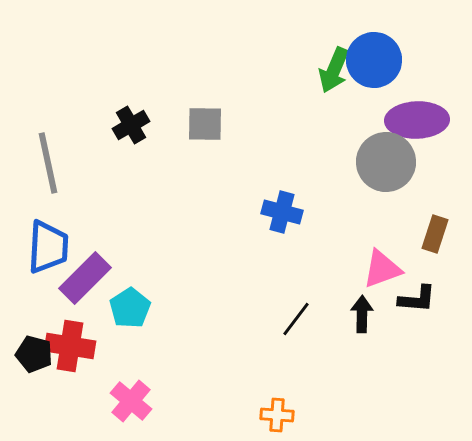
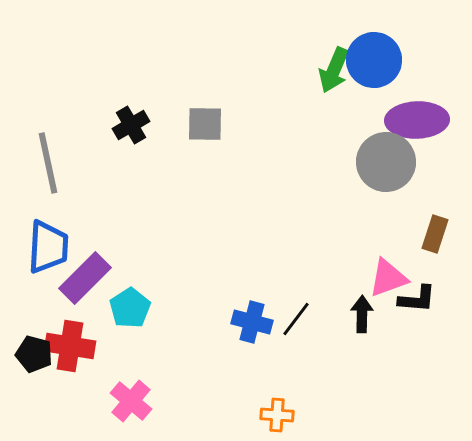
blue cross: moved 30 px left, 110 px down
pink triangle: moved 6 px right, 9 px down
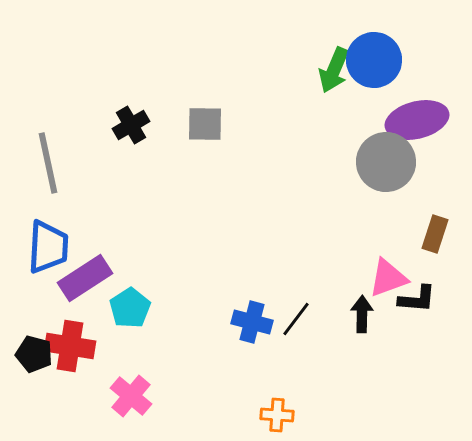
purple ellipse: rotated 12 degrees counterclockwise
purple rectangle: rotated 12 degrees clockwise
pink cross: moved 5 px up
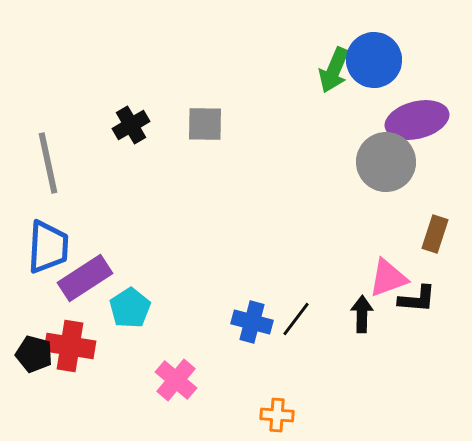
pink cross: moved 45 px right, 16 px up
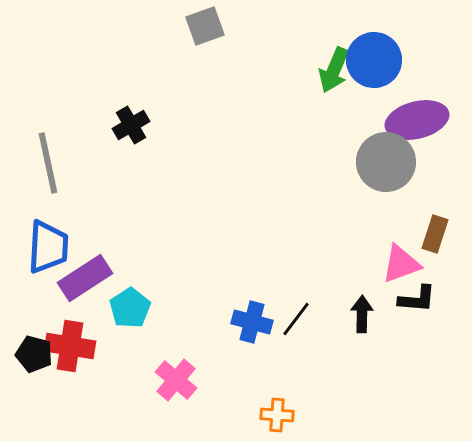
gray square: moved 98 px up; rotated 21 degrees counterclockwise
pink triangle: moved 13 px right, 14 px up
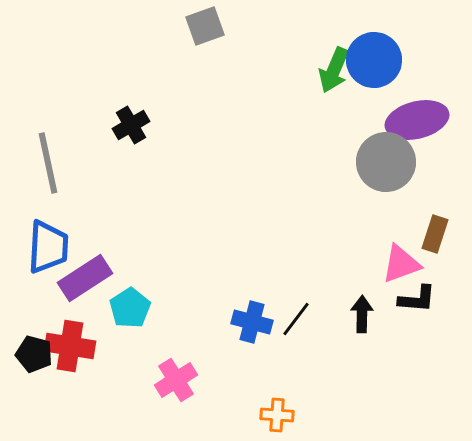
pink cross: rotated 18 degrees clockwise
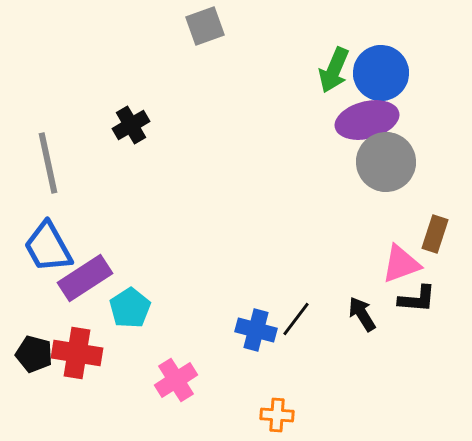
blue circle: moved 7 px right, 13 px down
purple ellipse: moved 50 px left
blue trapezoid: rotated 148 degrees clockwise
black arrow: rotated 33 degrees counterclockwise
blue cross: moved 4 px right, 8 px down
red cross: moved 7 px right, 7 px down
